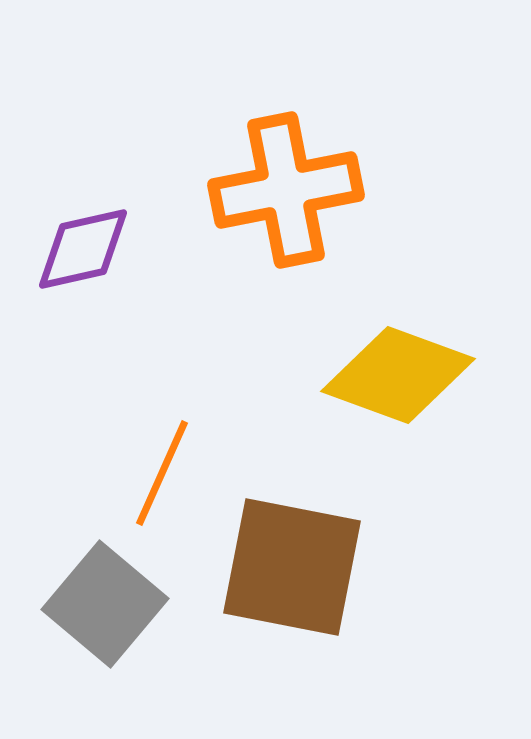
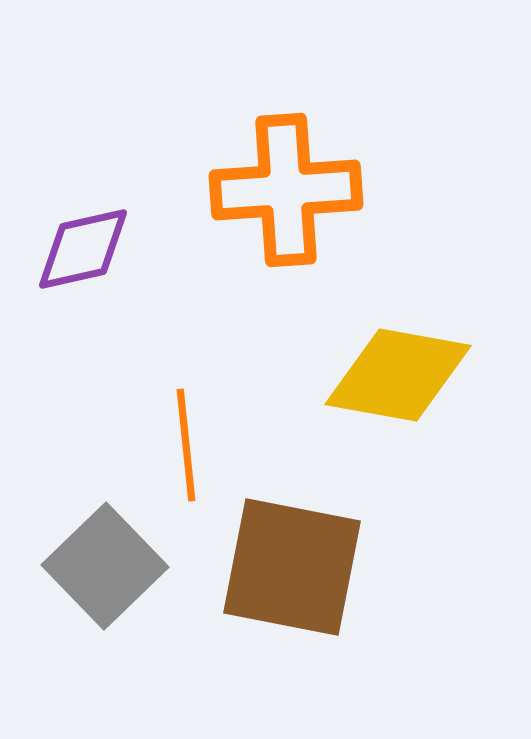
orange cross: rotated 7 degrees clockwise
yellow diamond: rotated 10 degrees counterclockwise
orange line: moved 24 px right, 28 px up; rotated 30 degrees counterclockwise
gray square: moved 38 px up; rotated 6 degrees clockwise
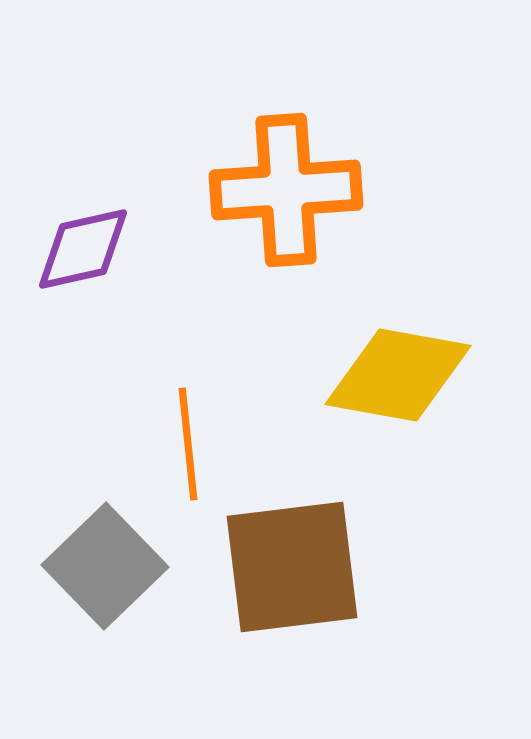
orange line: moved 2 px right, 1 px up
brown square: rotated 18 degrees counterclockwise
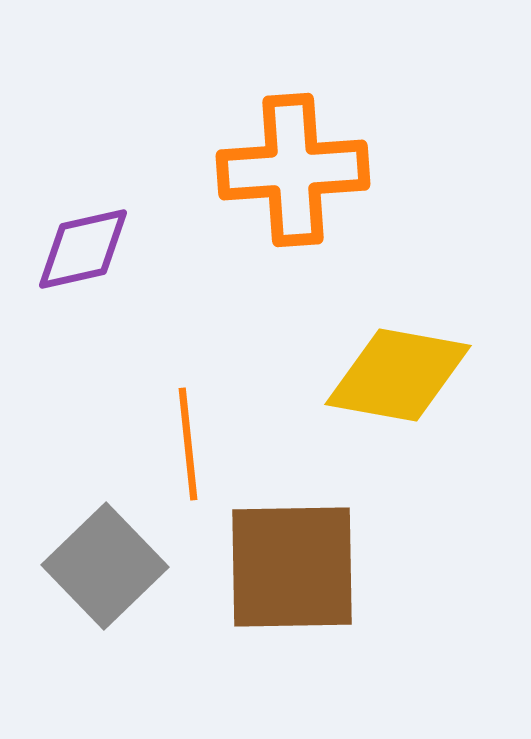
orange cross: moved 7 px right, 20 px up
brown square: rotated 6 degrees clockwise
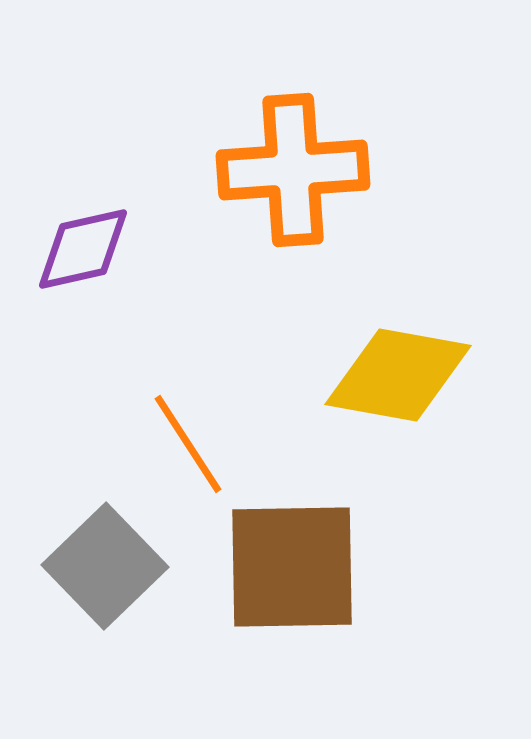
orange line: rotated 27 degrees counterclockwise
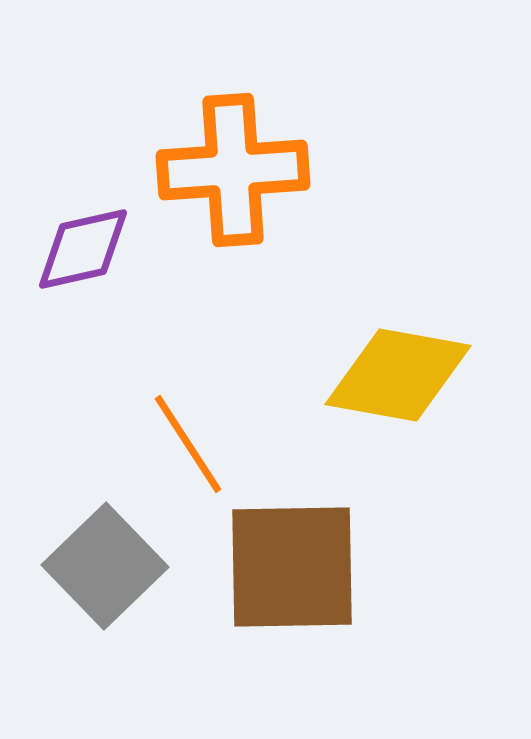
orange cross: moved 60 px left
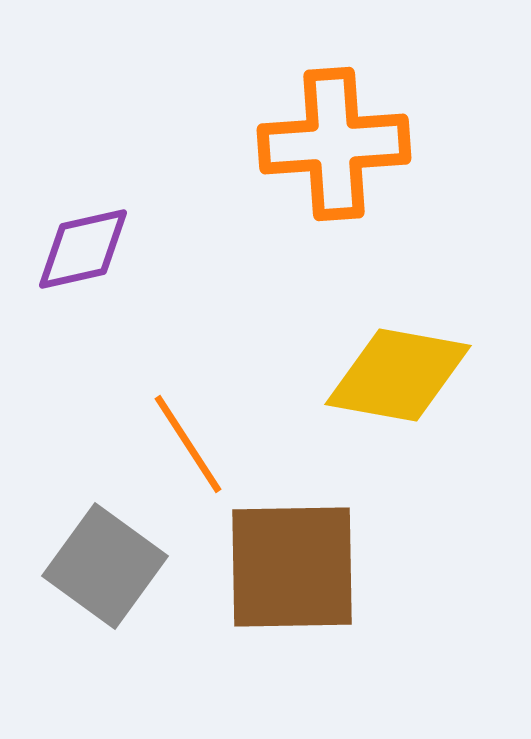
orange cross: moved 101 px right, 26 px up
gray square: rotated 10 degrees counterclockwise
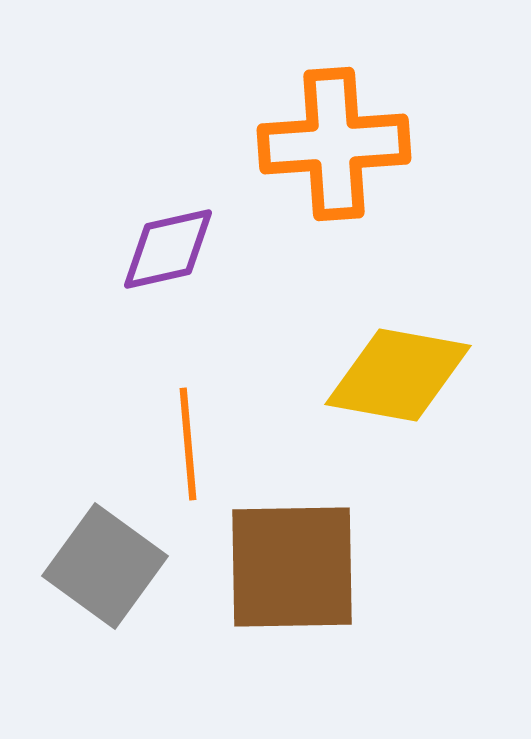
purple diamond: moved 85 px right
orange line: rotated 28 degrees clockwise
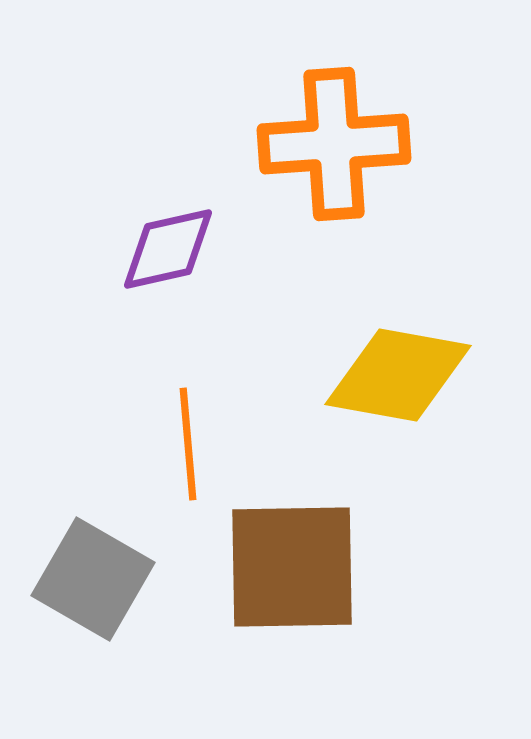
gray square: moved 12 px left, 13 px down; rotated 6 degrees counterclockwise
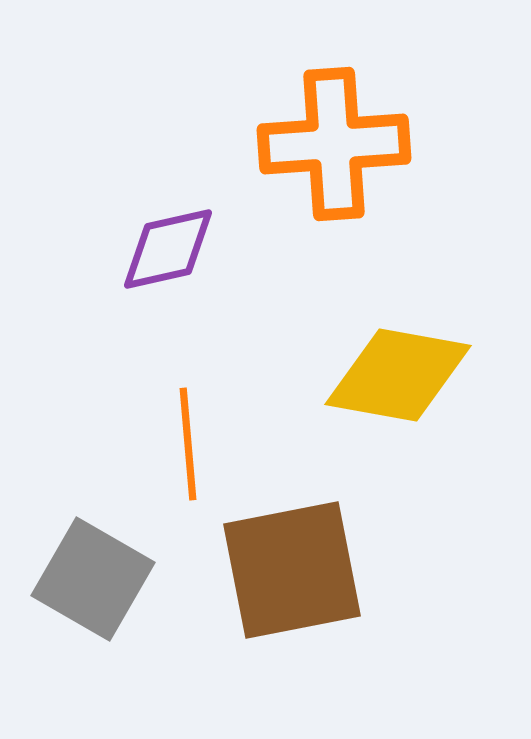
brown square: moved 3 px down; rotated 10 degrees counterclockwise
